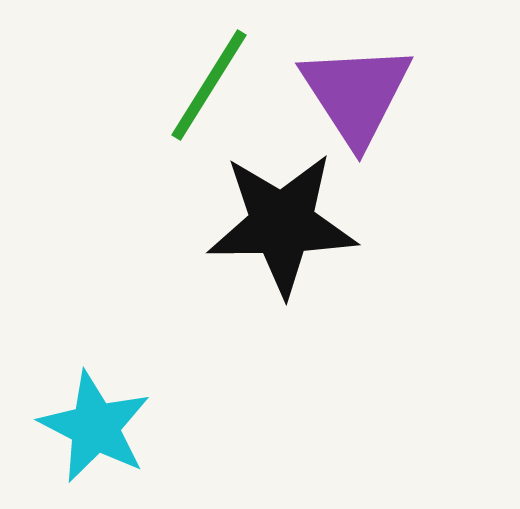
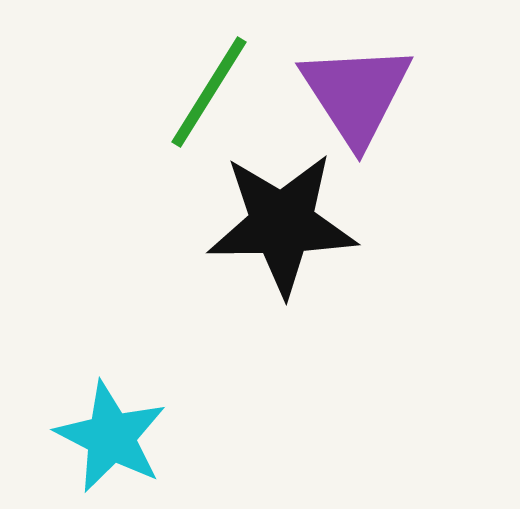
green line: moved 7 px down
cyan star: moved 16 px right, 10 px down
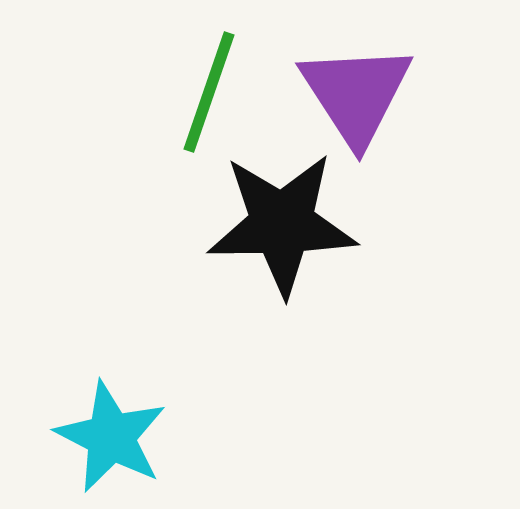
green line: rotated 13 degrees counterclockwise
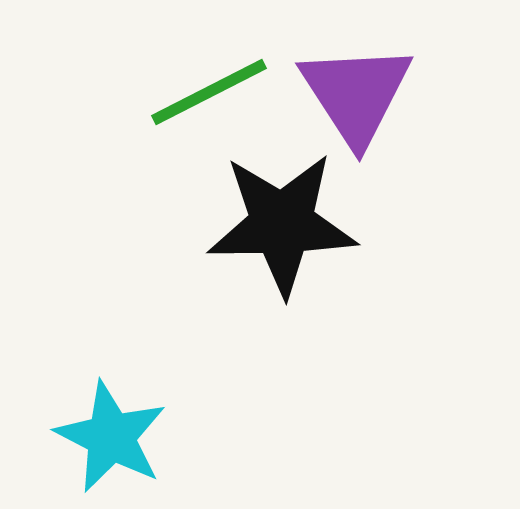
green line: rotated 44 degrees clockwise
